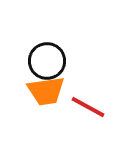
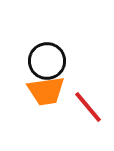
red line: rotated 21 degrees clockwise
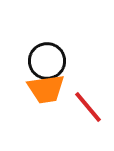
orange trapezoid: moved 2 px up
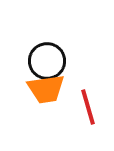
red line: rotated 24 degrees clockwise
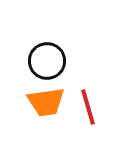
orange trapezoid: moved 13 px down
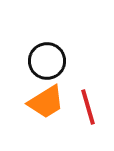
orange trapezoid: rotated 24 degrees counterclockwise
